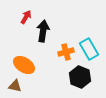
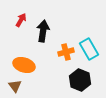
red arrow: moved 5 px left, 3 px down
orange ellipse: rotated 15 degrees counterclockwise
black hexagon: moved 3 px down
brown triangle: rotated 40 degrees clockwise
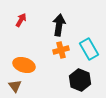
black arrow: moved 16 px right, 6 px up
orange cross: moved 5 px left, 2 px up
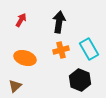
black arrow: moved 3 px up
orange ellipse: moved 1 px right, 7 px up
brown triangle: rotated 24 degrees clockwise
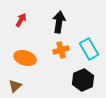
black hexagon: moved 3 px right; rotated 15 degrees clockwise
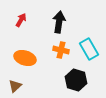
orange cross: rotated 28 degrees clockwise
black hexagon: moved 7 px left; rotated 20 degrees counterclockwise
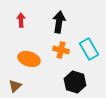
red arrow: rotated 32 degrees counterclockwise
orange ellipse: moved 4 px right, 1 px down
black hexagon: moved 1 px left, 2 px down
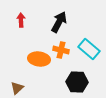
black arrow: rotated 20 degrees clockwise
cyan rectangle: rotated 20 degrees counterclockwise
orange ellipse: moved 10 px right; rotated 10 degrees counterclockwise
black hexagon: moved 2 px right; rotated 15 degrees counterclockwise
brown triangle: moved 2 px right, 2 px down
